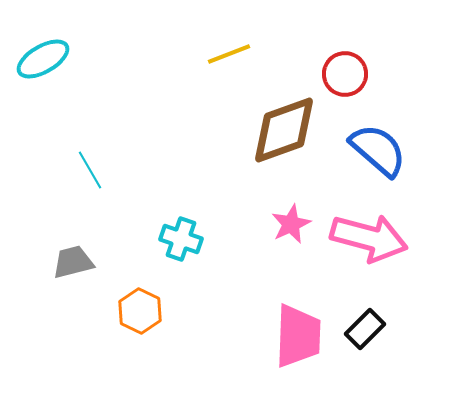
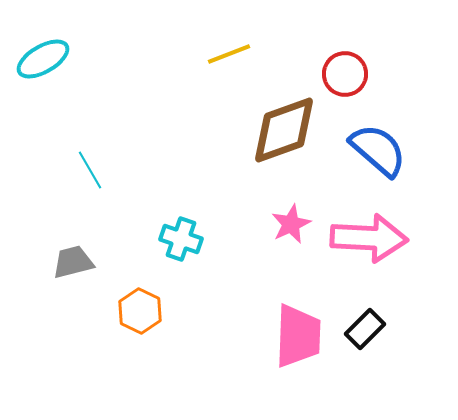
pink arrow: rotated 12 degrees counterclockwise
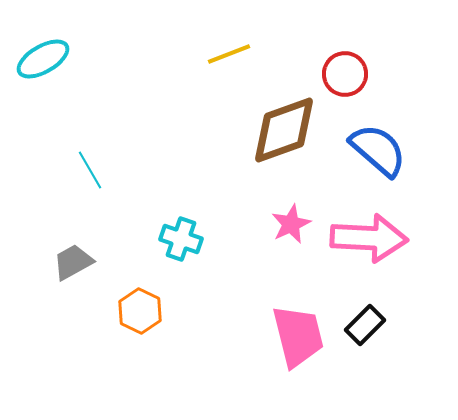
gray trapezoid: rotated 15 degrees counterclockwise
black rectangle: moved 4 px up
pink trapezoid: rotated 16 degrees counterclockwise
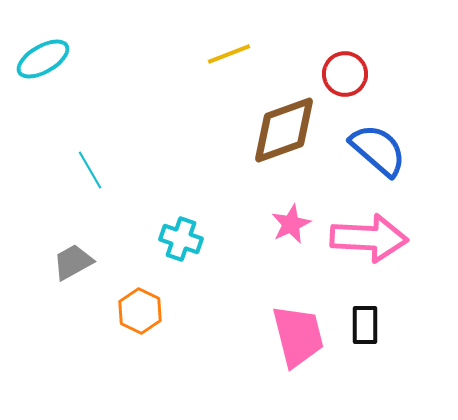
black rectangle: rotated 45 degrees counterclockwise
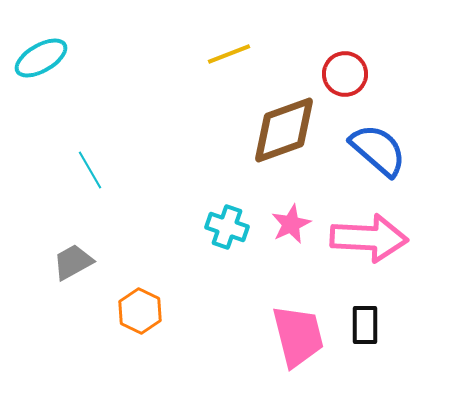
cyan ellipse: moved 2 px left, 1 px up
cyan cross: moved 46 px right, 12 px up
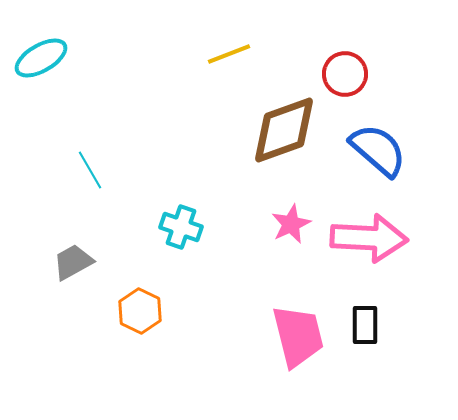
cyan cross: moved 46 px left
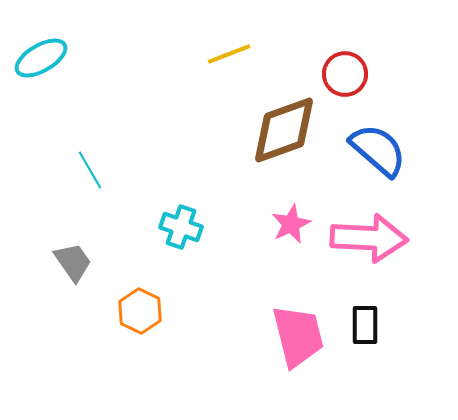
gray trapezoid: rotated 84 degrees clockwise
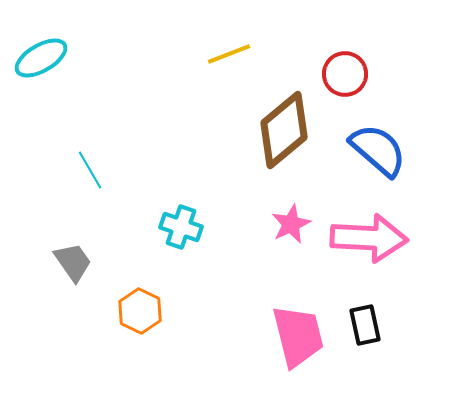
brown diamond: rotated 20 degrees counterclockwise
black rectangle: rotated 12 degrees counterclockwise
